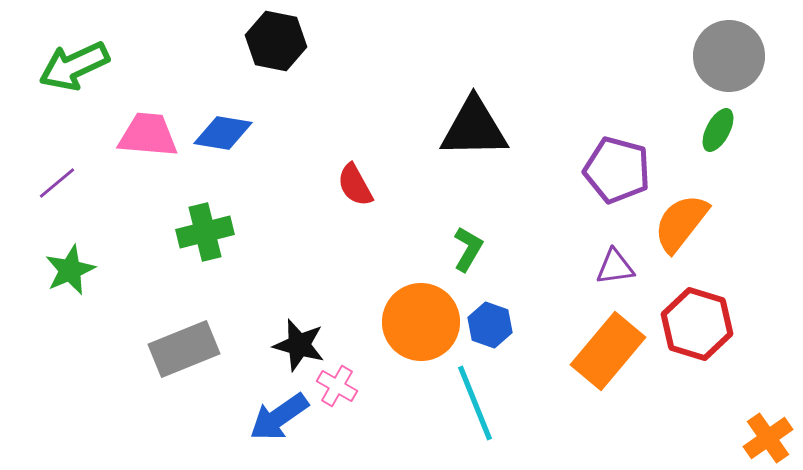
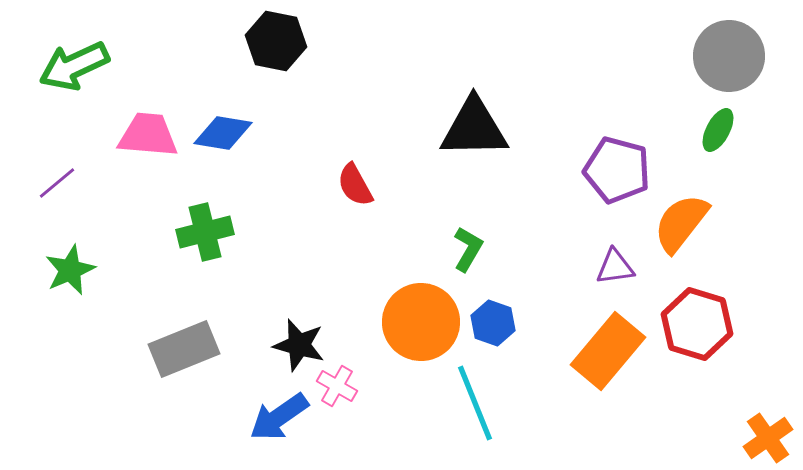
blue hexagon: moved 3 px right, 2 px up
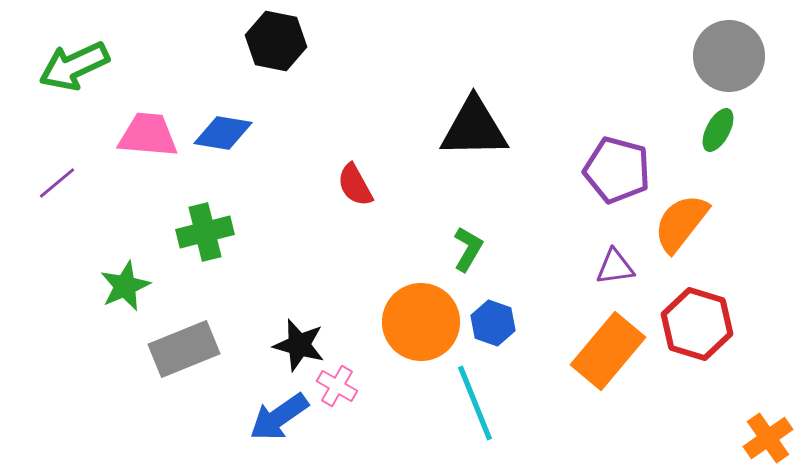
green star: moved 55 px right, 16 px down
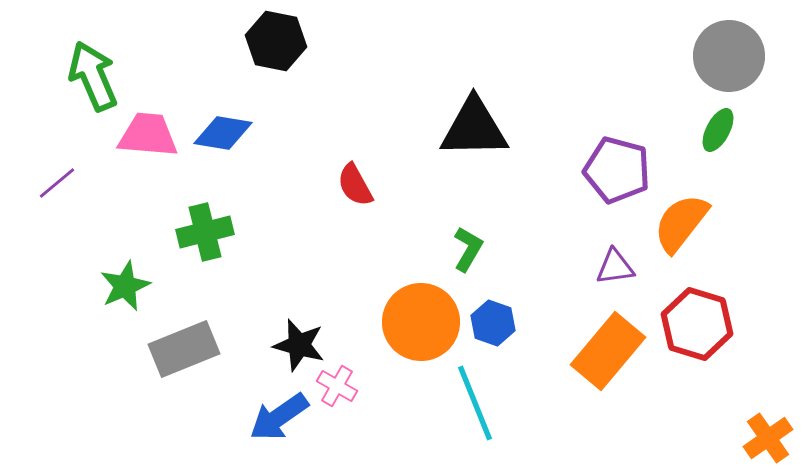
green arrow: moved 19 px right, 10 px down; rotated 92 degrees clockwise
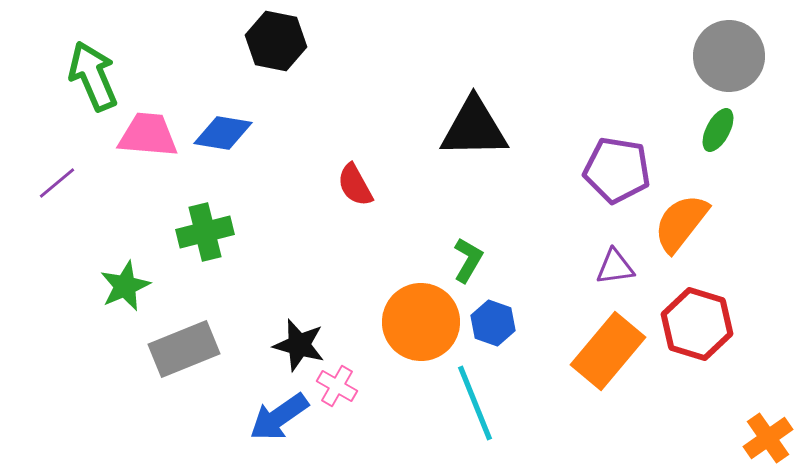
purple pentagon: rotated 6 degrees counterclockwise
green L-shape: moved 11 px down
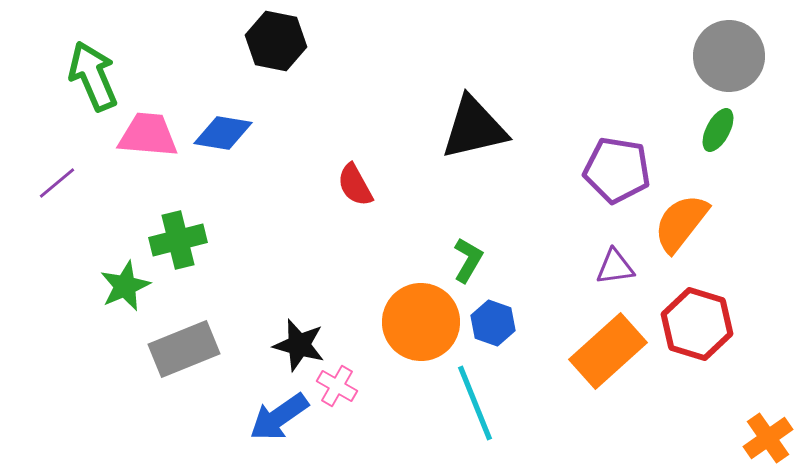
black triangle: rotated 12 degrees counterclockwise
green cross: moved 27 px left, 8 px down
orange rectangle: rotated 8 degrees clockwise
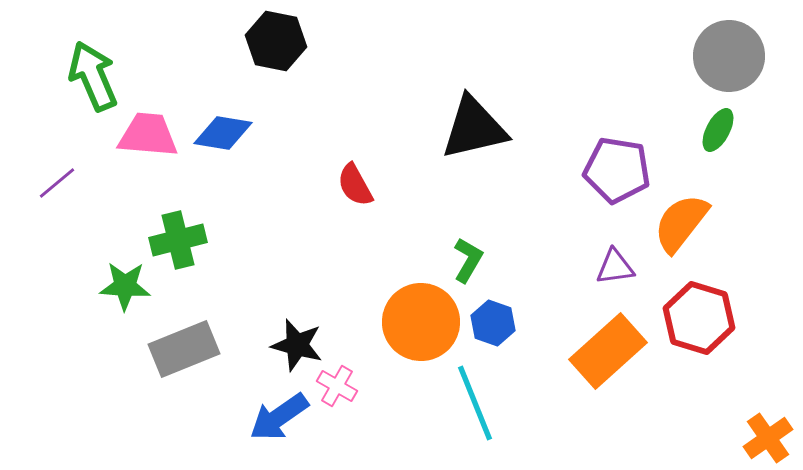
green star: rotated 27 degrees clockwise
red hexagon: moved 2 px right, 6 px up
black star: moved 2 px left
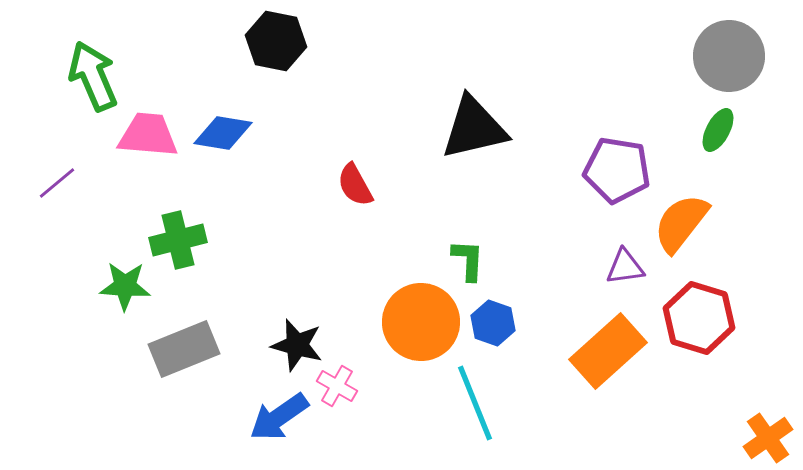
green L-shape: rotated 27 degrees counterclockwise
purple triangle: moved 10 px right
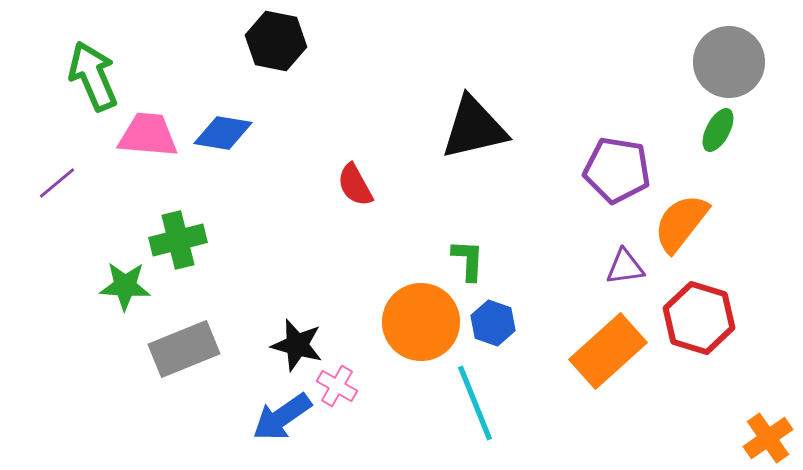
gray circle: moved 6 px down
blue arrow: moved 3 px right
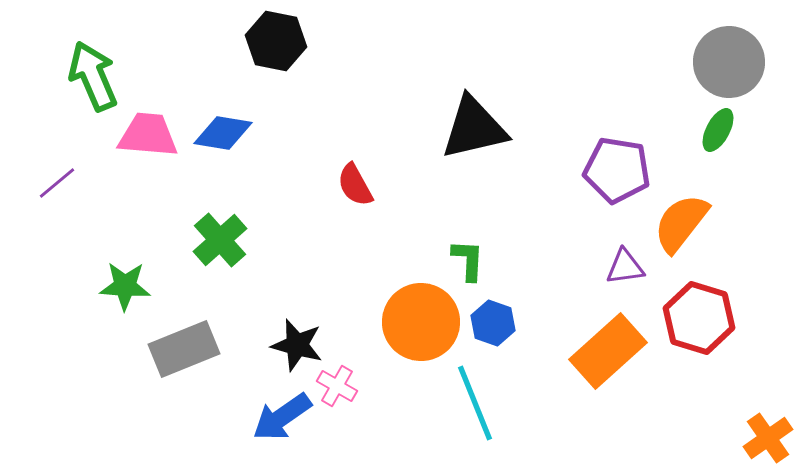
green cross: moved 42 px right; rotated 28 degrees counterclockwise
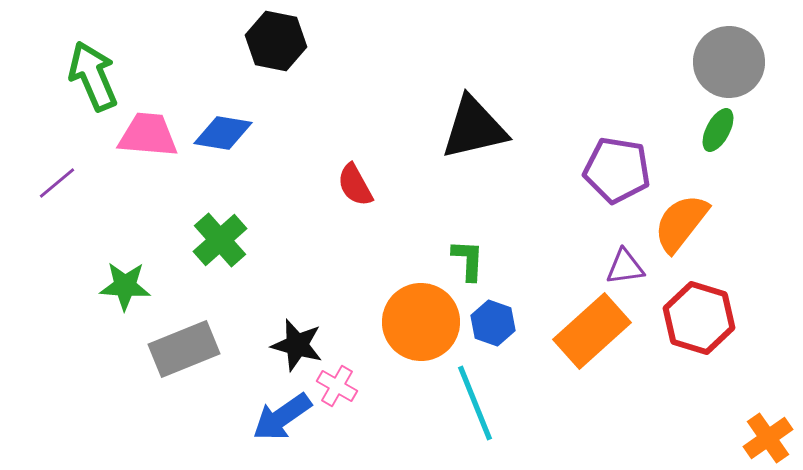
orange rectangle: moved 16 px left, 20 px up
